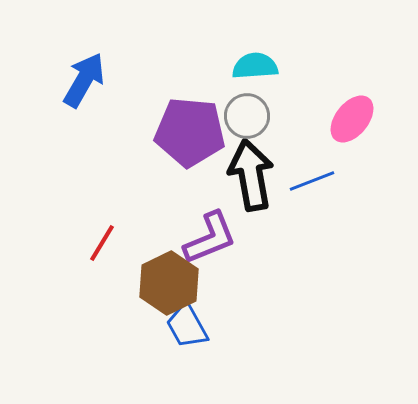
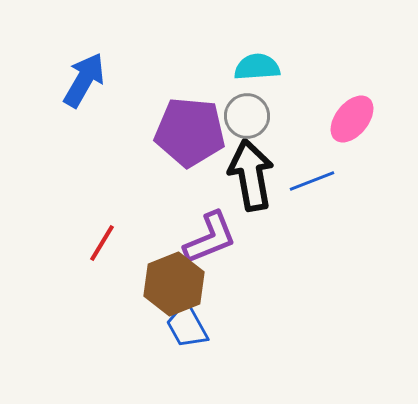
cyan semicircle: moved 2 px right, 1 px down
brown hexagon: moved 5 px right, 1 px down; rotated 4 degrees clockwise
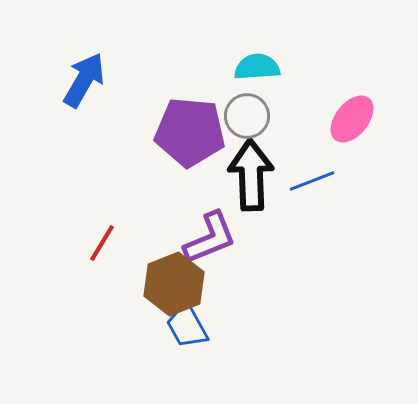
black arrow: rotated 8 degrees clockwise
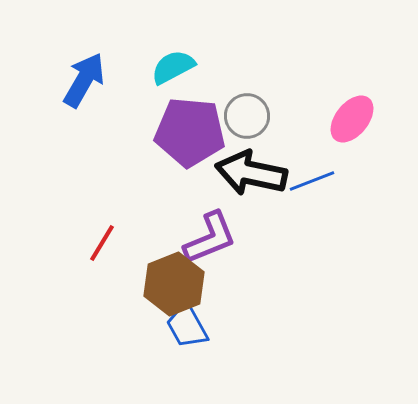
cyan semicircle: moved 84 px left; rotated 24 degrees counterclockwise
black arrow: moved 2 px up; rotated 76 degrees counterclockwise
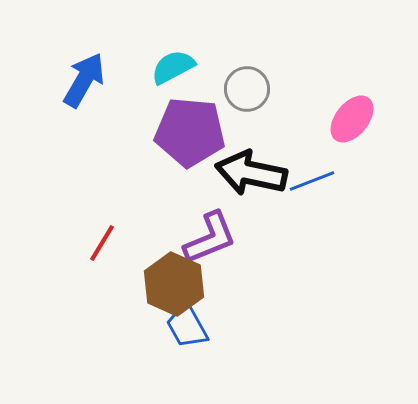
gray circle: moved 27 px up
brown hexagon: rotated 14 degrees counterclockwise
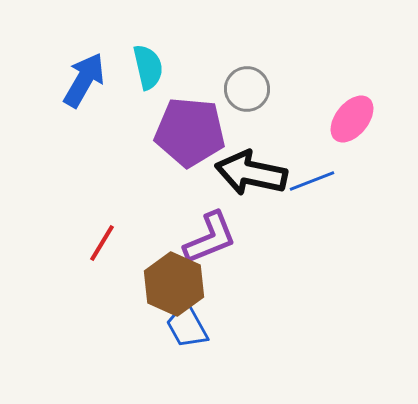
cyan semicircle: moved 25 px left; rotated 105 degrees clockwise
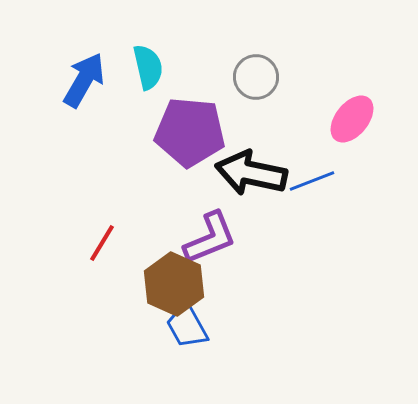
gray circle: moved 9 px right, 12 px up
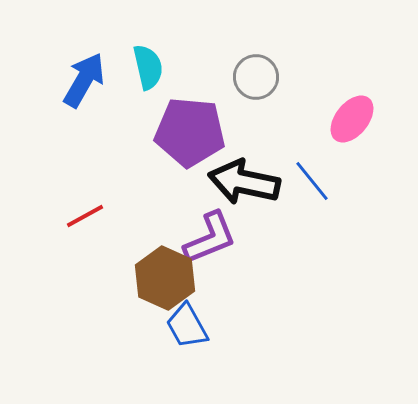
black arrow: moved 7 px left, 9 px down
blue line: rotated 72 degrees clockwise
red line: moved 17 px left, 27 px up; rotated 30 degrees clockwise
brown hexagon: moved 9 px left, 6 px up
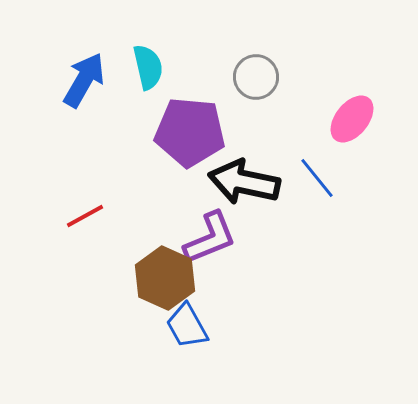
blue line: moved 5 px right, 3 px up
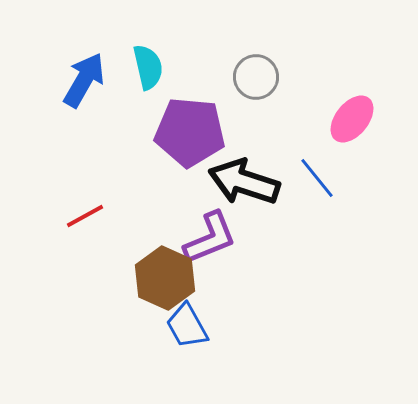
black arrow: rotated 6 degrees clockwise
